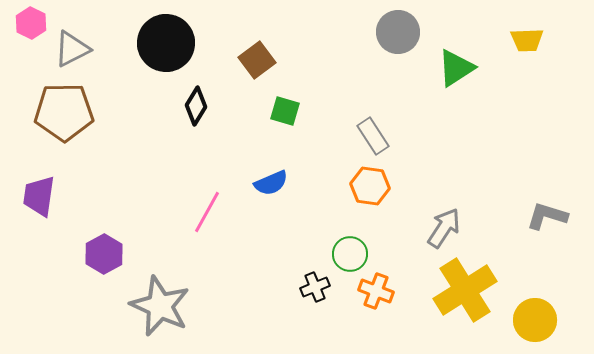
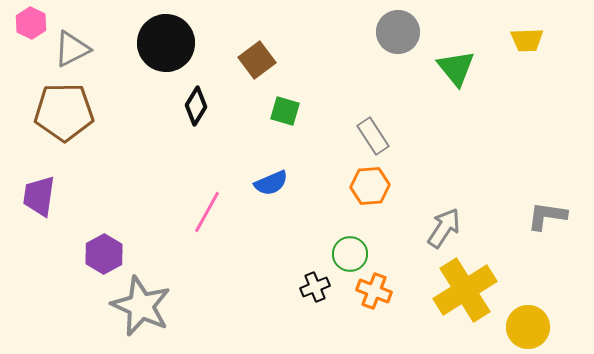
green triangle: rotated 36 degrees counterclockwise
orange hexagon: rotated 12 degrees counterclockwise
gray L-shape: rotated 9 degrees counterclockwise
orange cross: moved 2 px left
gray star: moved 19 px left
yellow circle: moved 7 px left, 7 px down
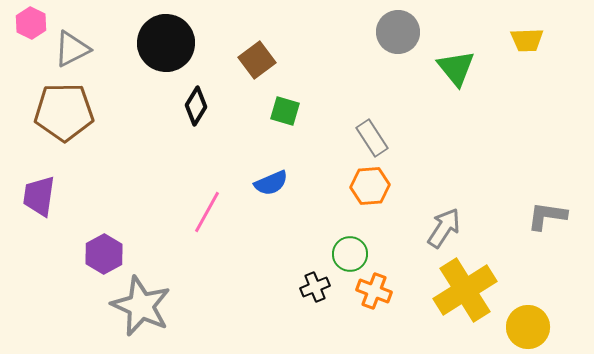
gray rectangle: moved 1 px left, 2 px down
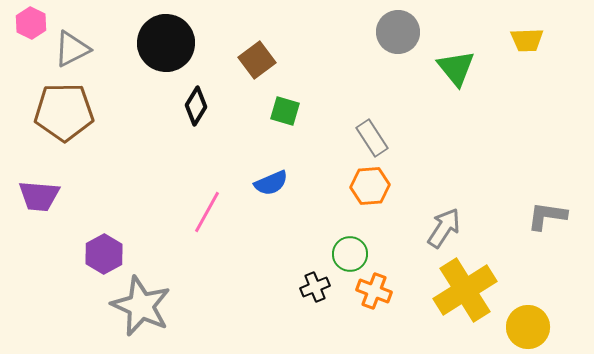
purple trapezoid: rotated 93 degrees counterclockwise
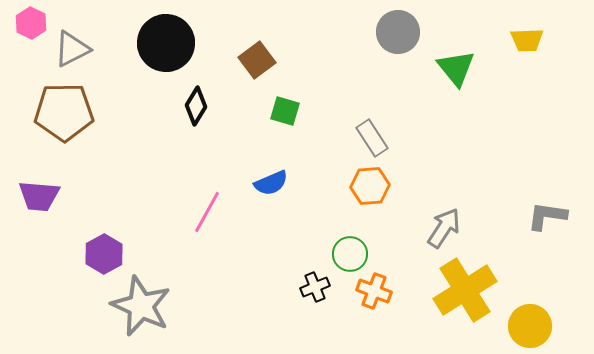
yellow circle: moved 2 px right, 1 px up
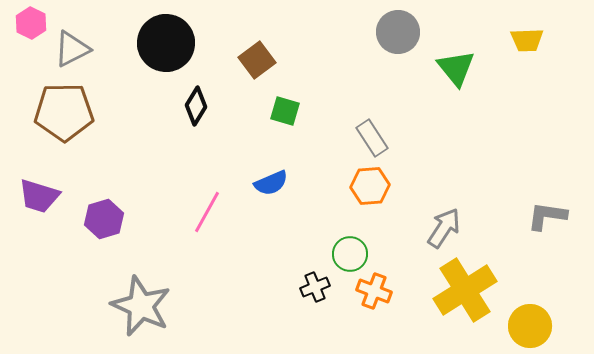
purple trapezoid: rotated 12 degrees clockwise
purple hexagon: moved 35 px up; rotated 12 degrees clockwise
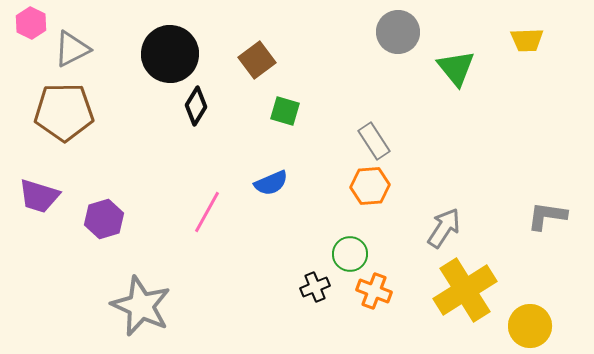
black circle: moved 4 px right, 11 px down
gray rectangle: moved 2 px right, 3 px down
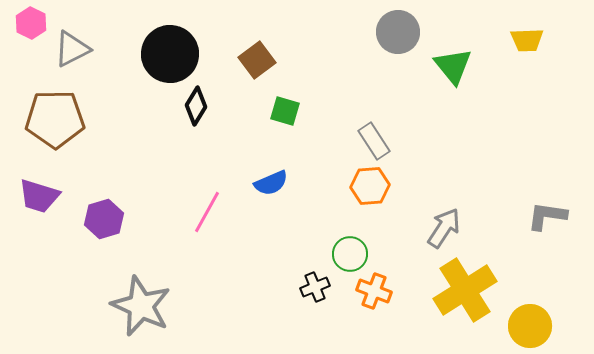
green triangle: moved 3 px left, 2 px up
brown pentagon: moved 9 px left, 7 px down
